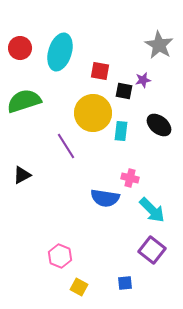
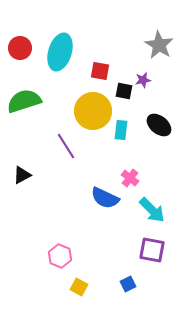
yellow circle: moved 2 px up
cyan rectangle: moved 1 px up
pink cross: rotated 24 degrees clockwise
blue semicircle: rotated 16 degrees clockwise
purple square: rotated 28 degrees counterclockwise
blue square: moved 3 px right, 1 px down; rotated 21 degrees counterclockwise
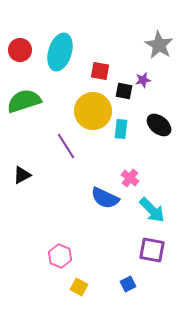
red circle: moved 2 px down
cyan rectangle: moved 1 px up
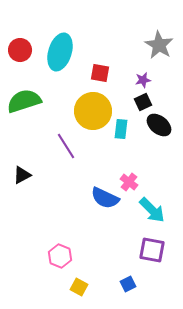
red square: moved 2 px down
black square: moved 19 px right, 11 px down; rotated 36 degrees counterclockwise
pink cross: moved 1 px left, 4 px down
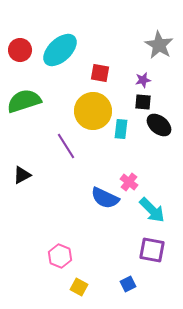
cyan ellipse: moved 2 px up; rotated 30 degrees clockwise
black square: rotated 30 degrees clockwise
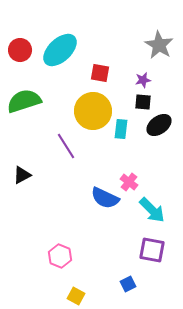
black ellipse: rotated 75 degrees counterclockwise
yellow square: moved 3 px left, 9 px down
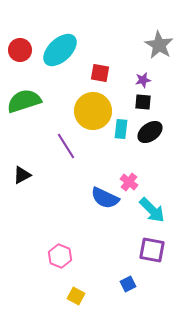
black ellipse: moved 9 px left, 7 px down
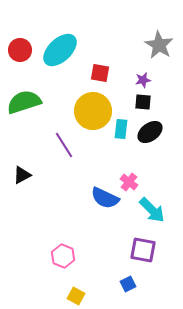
green semicircle: moved 1 px down
purple line: moved 2 px left, 1 px up
purple square: moved 9 px left
pink hexagon: moved 3 px right
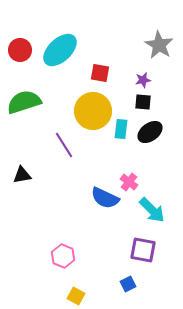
black triangle: rotated 18 degrees clockwise
